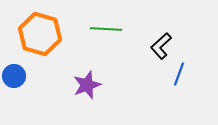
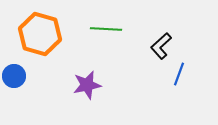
purple star: rotated 8 degrees clockwise
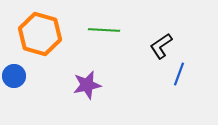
green line: moved 2 px left, 1 px down
black L-shape: rotated 8 degrees clockwise
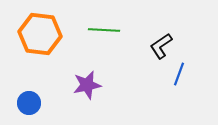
orange hexagon: rotated 9 degrees counterclockwise
blue circle: moved 15 px right, 27 px down
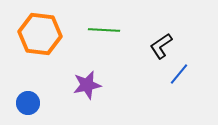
blue line: rotated 20 degrees clockwise
blue circle: moved 1 px left
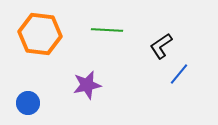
green line: moved 3 px right
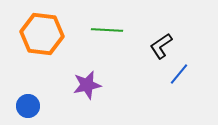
orange hexagon: moved 2 px right
blue circle: moved 3 px down
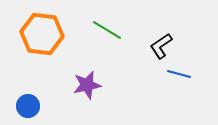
green line: rotated 28 degrees clockwise
blue line: rotated 65 degrees clockwise
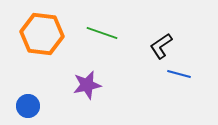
green line: moved 5 px left, 3 px down; rotated 12 degrees counterclockwise
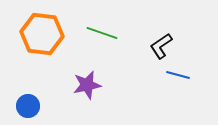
blue line: moved 1 px left, 1 px down
